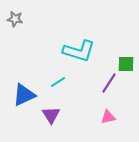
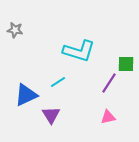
gray star: moved 11 px down
blue triangle: moved 2 px right
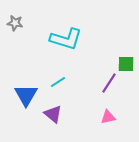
gray star: moved 7 px up
cyan L-shape: moved 13 px left, 12 px up
blue triangle: rotated 35 degrees counterclockwise
purple triangle: moved 2 px right, 1 px up; rotated 18 degrees counterclockwise
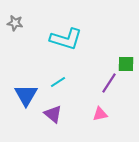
pink triangle: moved 8 px left, 3 px up
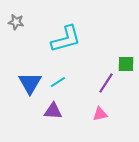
gray star: moved 1 px right, 1 px up
cyan L-shape: rotated 32 degrees counterclockwise
purple line: moved 3 px left
blue triangle: moved 4 px right, 12 px up
purple triangle: moved 3 px up; rotated 36 degrees counterclockwise
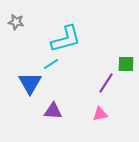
cyan line: moved 7 px left, 18 px up
